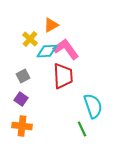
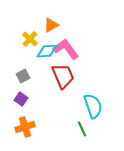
red trapezoid: rotated 20 degrees counterclockwise
orange cross: moved 3 px right, 1 px down; rotated 24 degrees counterclockwise
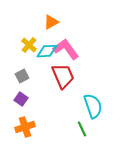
orange triangle: moved 3 px up
yellow cross: moved 1 px left, 6 px down
gray square: moved 1 px left
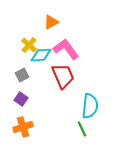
cyan diamond: moved 6 px left, 4 px down
gray square: moved 1 px up
cyan semicircle: moved 3 px left; rotated 25 degrees clockwise
orange cross: moved 2 px left
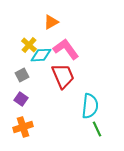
green line: moved 15 px right
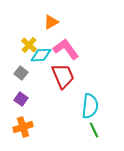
gray square: moved 1 px left, 2 px up; rotated 24 degrees counterclockwise
green line: moved 3 px left, 1 px down
